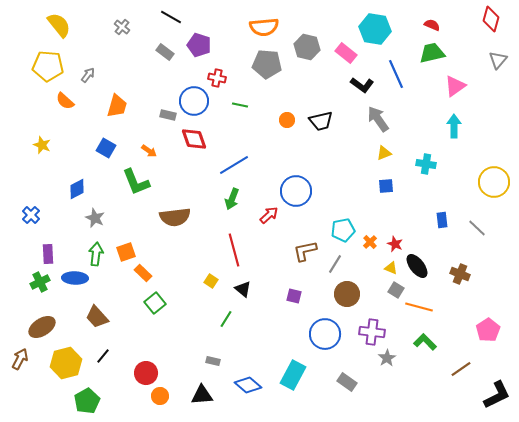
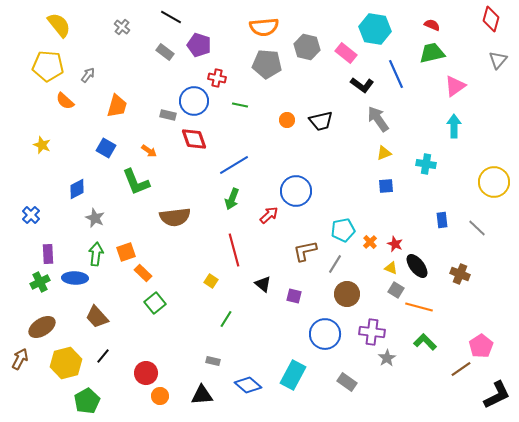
black triangle at (243, 289): moved 20 px right, 5 px up
pink pentagon at (488, 330): moved 7 px left, 16 px down
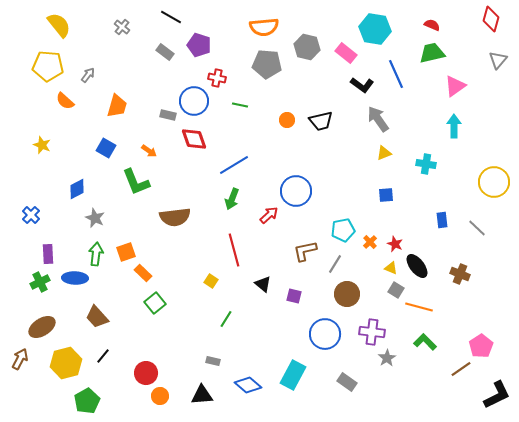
blue square at (386, 186): moved 9 px down
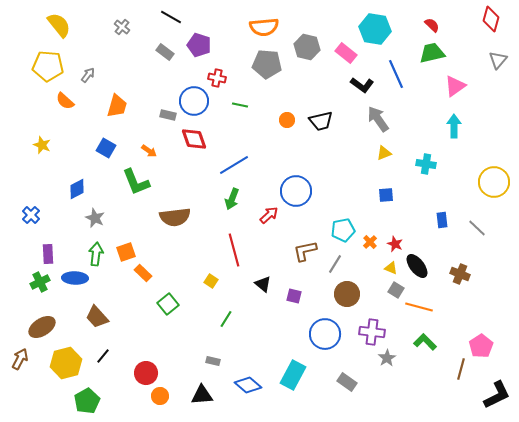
red semicircle at (432, 25): rotated 21 degrees clockwise
green square at (155, 303): moved 13 px right, 1 px down
brown line at (461, 369): rotated 40 degrees counterclockwise
